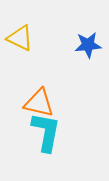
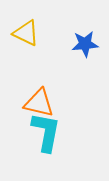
yellow triangle: moved 6 px right, 5 px up
blue star: moved 3 px left, 1 px up
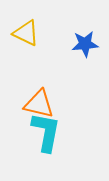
orange triangle: moved 1 px down
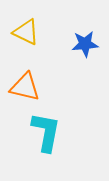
yellow triangle: moved 1 px up
orange triangle: moved 14 px left, 17 px up
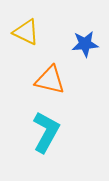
orange triangle: moved 25 px right, 7 px up
cyan L-shape: rotated 18 degrees clockwise
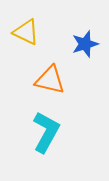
blue star: rotated 12 degrees counterclockwise
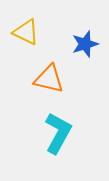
orange triangle: moved 1 px left, 1 px up
cyan L-shape: moved 12 px right, 1 px down
